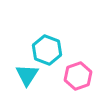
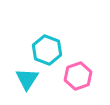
cyan triangle: moved 4 px down
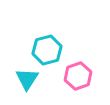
cyan hexagon: rotated 24 degrees clockwise
